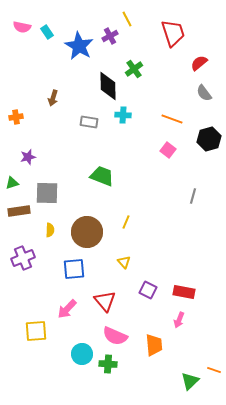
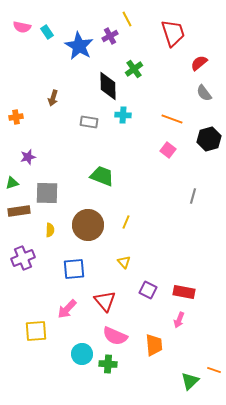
brown circle at (87, 232): moved 1 px right, 7 px up
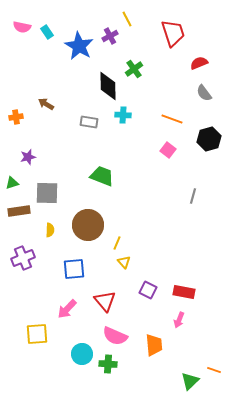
red semicircle at (199, 63): rotated 18 degrees clockwise
brown arrow at (53, 98): moved 7 px left, 6 px down; rotated 105 degrees clockwise
yellow line at (126, 222): moved 9 px left, 21 px down
yellow square at (36, 331): moved 1 px right, 3 px down
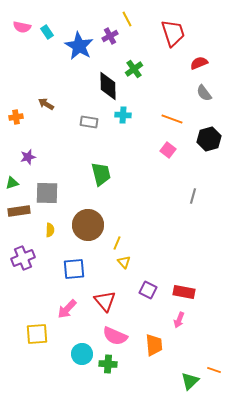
green trapezoid at (102, 176): moved 1 px left, 2 px up; rotated 55 degrees clockwise
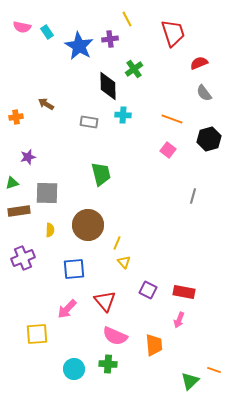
purple cross at (110, 36): moved 3 px down; rotated 21 degrees clockwise
cyan circle at (82, 354): moved 8 px left, 15 px down
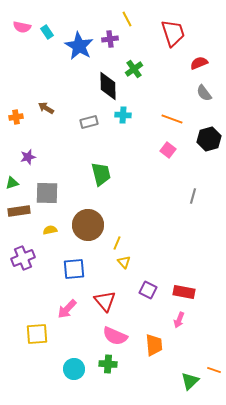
brown arrow at (46, 104): moved 4 px down
gray rectangle at (89, 122): rotated 24 degrees counterclockwise
yellow semicircle at (50, 230): rotated 104 degrees counterclockwise
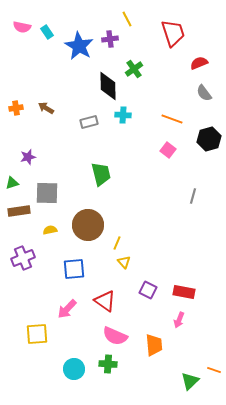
orange cross at (16, 117): moved 9 px up
red triangle at (105, 301): rotated 15 degrees counterclockwise
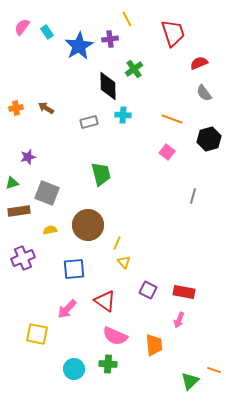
pink semicircle at (22, 27): rotated 114 degrees clockwise
blue star at (79, 46): rotated 12 degrees clockwise
pink square at (168, 150): moved 1 px left, 2 px down
gray square at (47, 193): rotated 20 degrees clockwise
yellow square at (37, 334): rotated 15 degrees clockwise
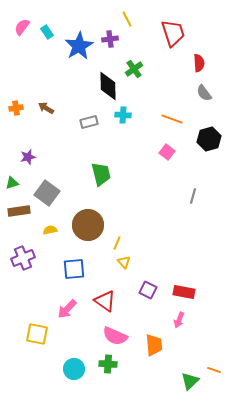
red semicircle at (199, 63): rotated 108 degrees clockwise
gray square at (47, 193): rotated 15 degrees clockwise
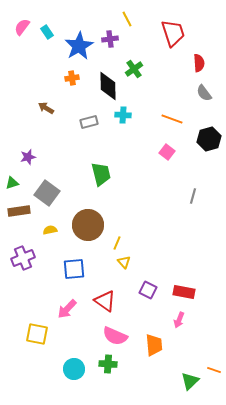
orange cross at (16, 108): moved 56 px right, 30 px up
